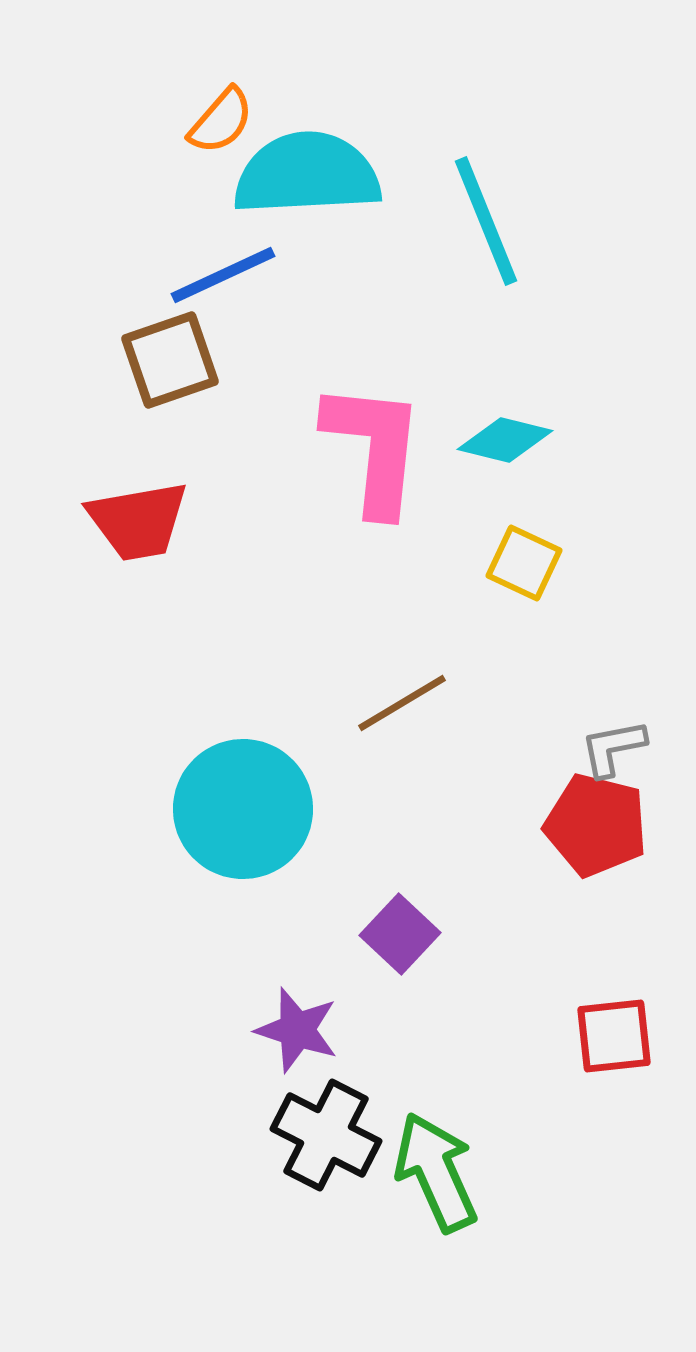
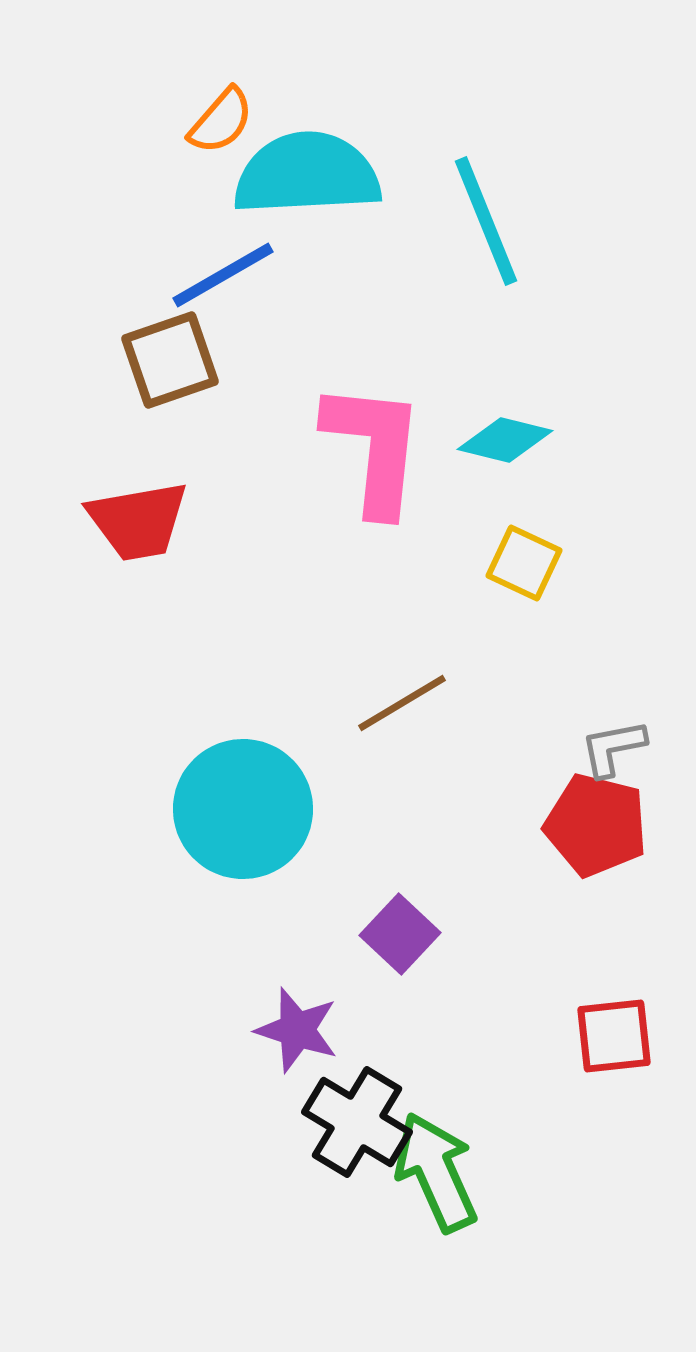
blue line: rotated 5 degrees counterclockwise
black cross: moved 31 px right, 13 px up; rotated 4 degrees clockwise
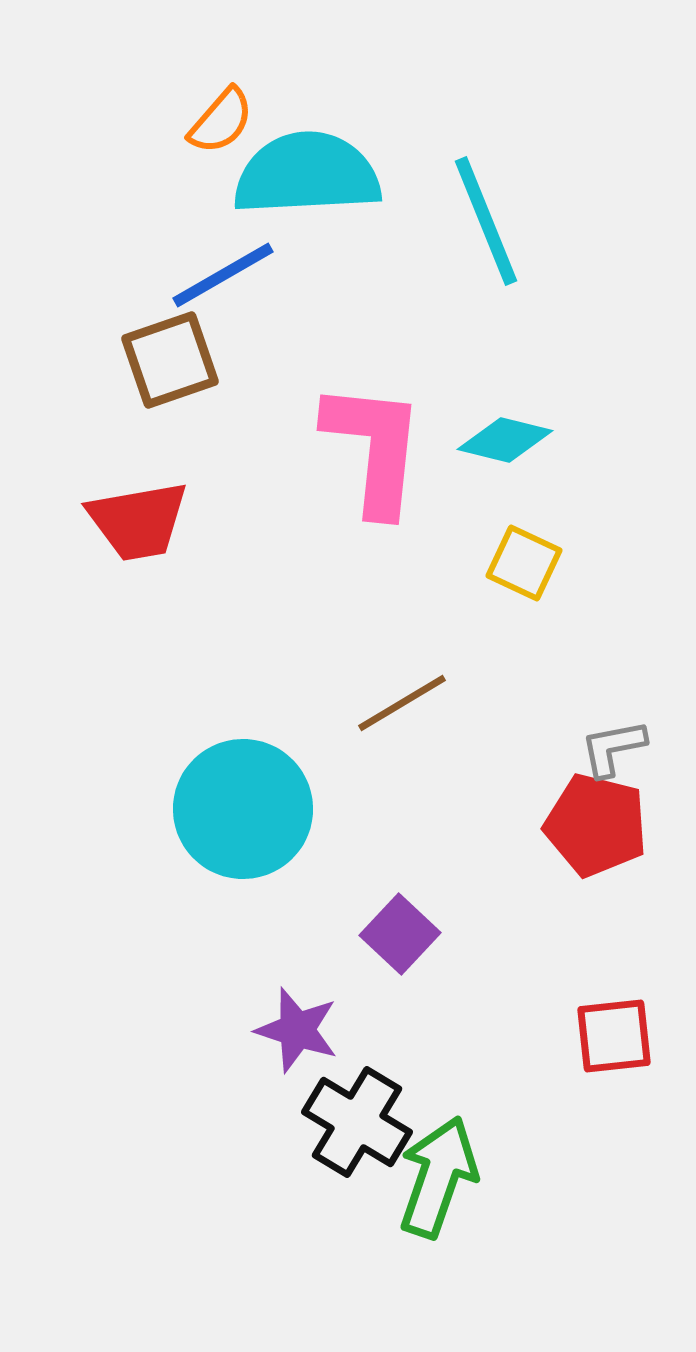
green arrow: moved 2 px right, 5 px down; rotated 43 degrees clockwise
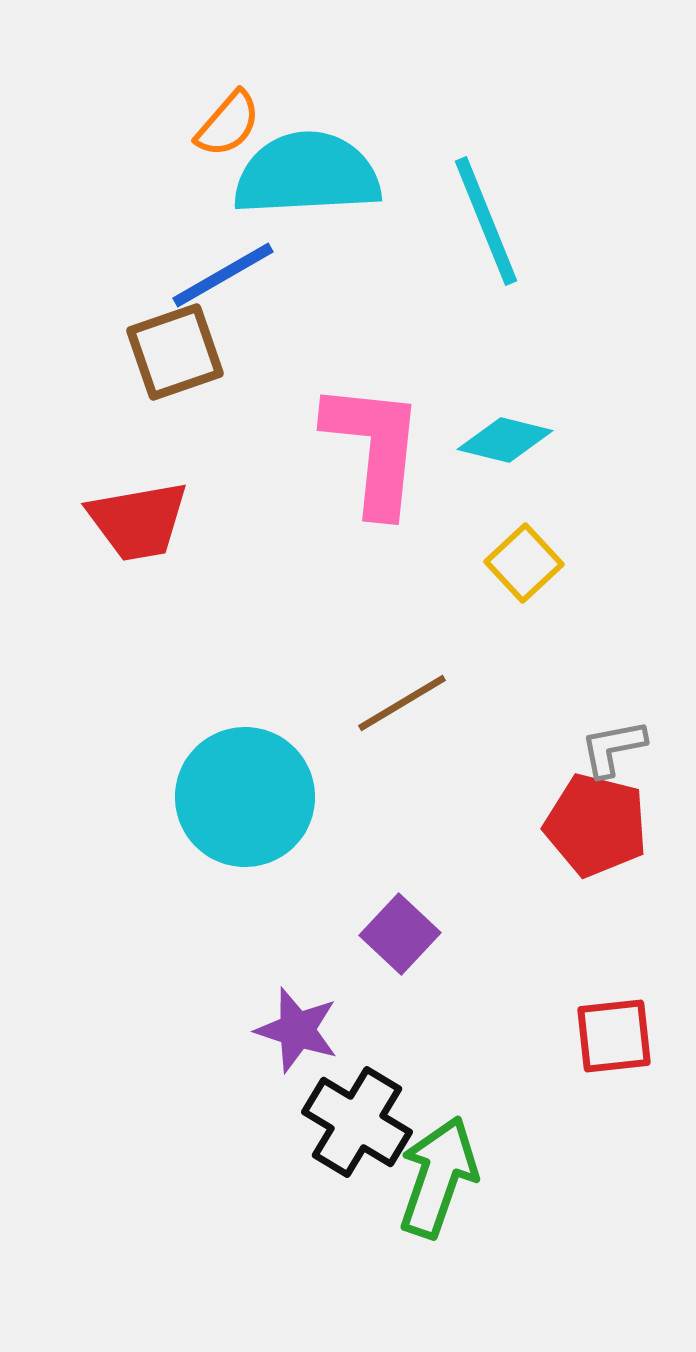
orange semicircle: moved 7 px right, 3 px down
brown square: moved 5 px right, 8 px up
yellow square: rotated 22 degrees clockwise
cyan circle: moved 2 px right, 12 px up
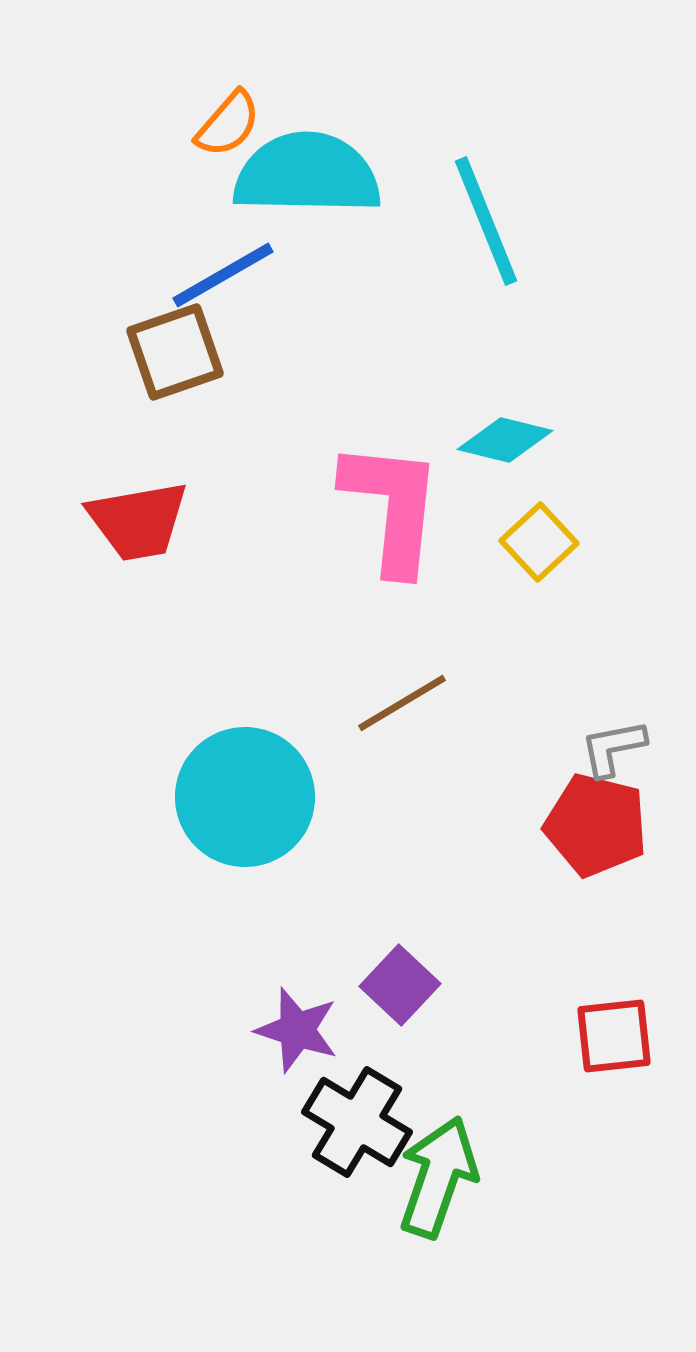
cyan semicircle: rotated 4 degrees clockwise
pink L-shape: moved 18 px right, 59 px down
yellow square: moved 15 px right, 21 px up
purple square: moved 51 px down
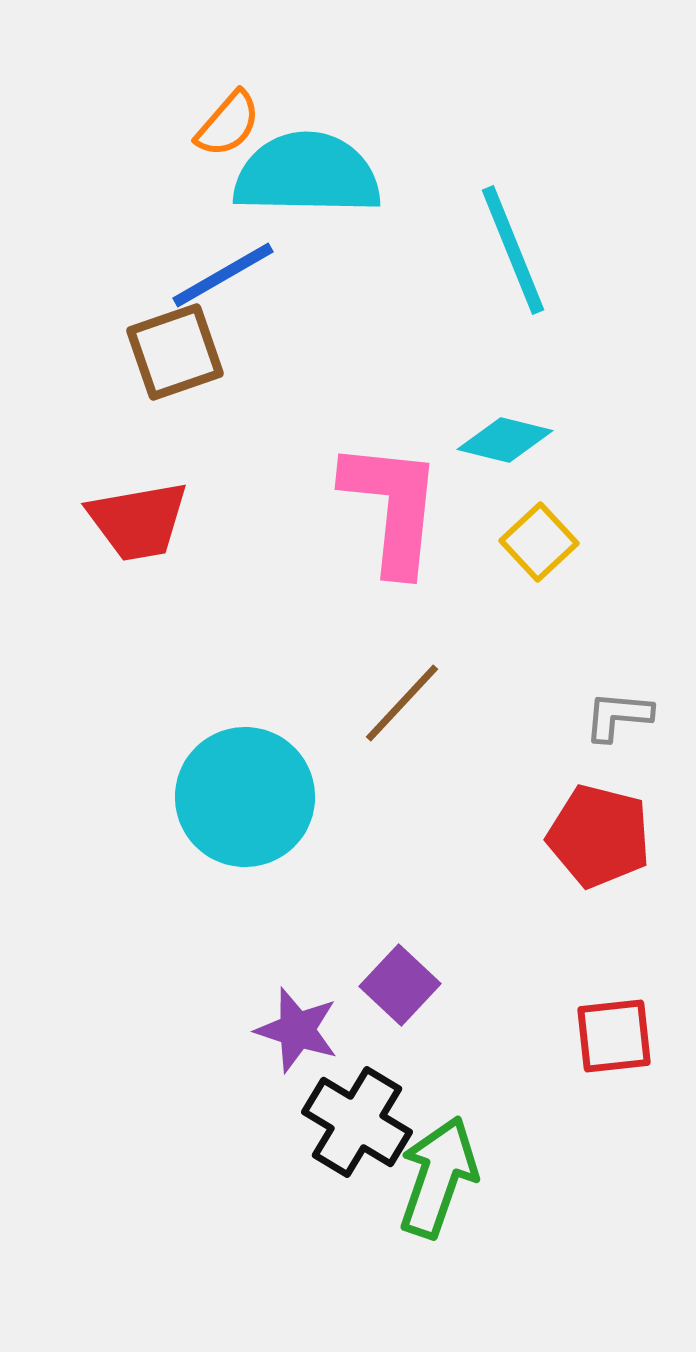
cyan line: moved 27 px right, 29 px down
brown line: rotated 16 degrees counterclockwise
gray L-shape: moved 5 px right, 32 px up; rotated 16 degrees clockwise
red pentagon: moved 3 px right, 11 px down
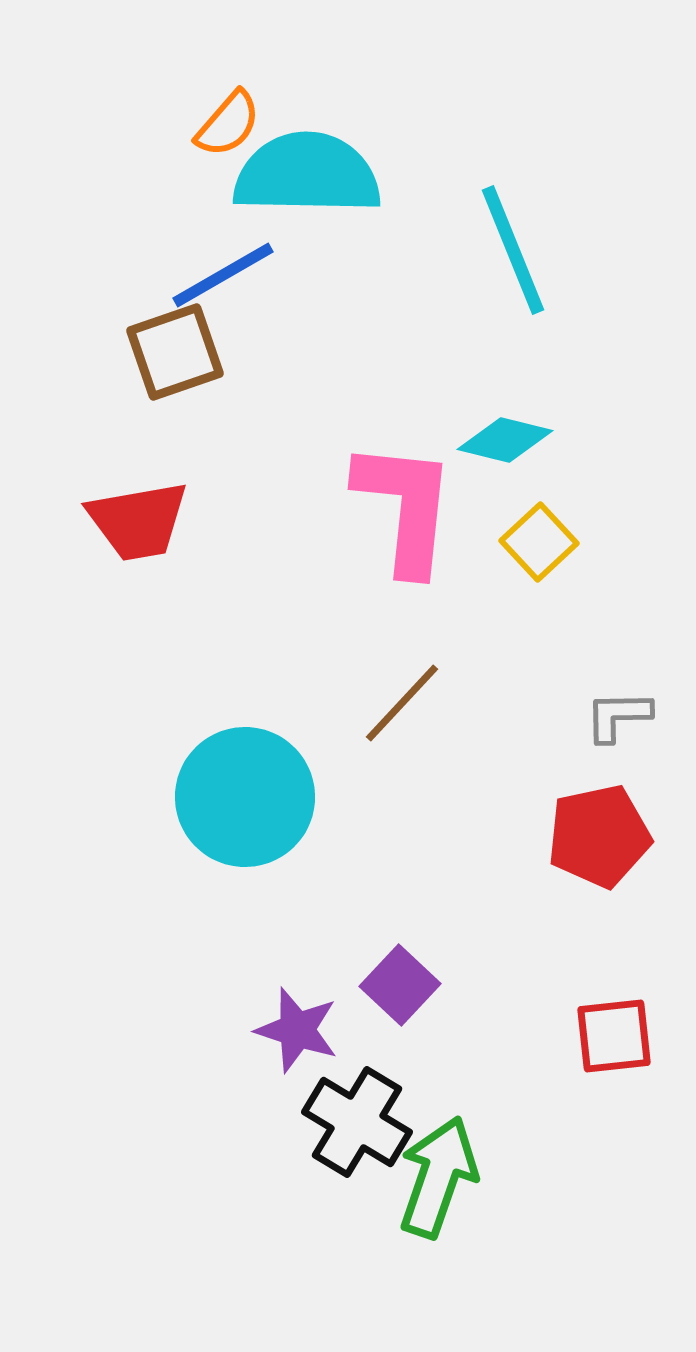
pink L-shape: moved 13 px right
gray L-shape: rotated 6 degrees counterclockwise
red pentagon: rotated 26 degrees counterclockwise
